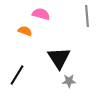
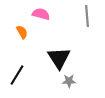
orange semicircle: moved 3 px left, 1 px down; rotated 40 degrees clockwise
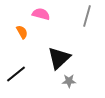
gray line: rotated 20 degrees clockwise
black triangle: rotated 20 degrees clockwise
black line: moved 1 px left, 1 px up; rotated 20 degrees clockwise
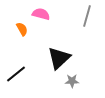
orange semicircle: moved 3 px up
gray star: moved 3 px right
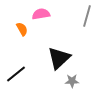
pink semicircle: rotated 24 degrees counterclockwise
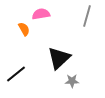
orange semicircle: moved 2 px right
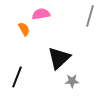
gray line: moved 3 px right
black line: moved 1 px right, 3 px down; rotated 30 degrees counterclockwise
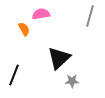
black line: moved 3 px left, 2 px up
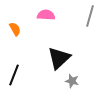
pink semicircle: moved 5 px right, 1 px down; rotated 12 degrees clockwise
orange semicircle: moved 9 px left
gray star: rotated 16 degrees clockwise
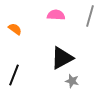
pink semicircle: moved 10 px right
orange semicircle: rotated 24 degrees counterclockwise
black triangle: moved 3 px right; rotated 15 degrees clockwise
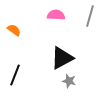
orange semicircle: moved 1 px left, 1 px down
black line: moved 1 px right
gray star: moved 3 px left
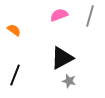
pink semicircle: moved 3 px right; rotated 24 degrees counterclockwise
